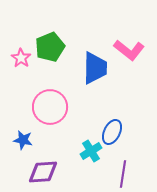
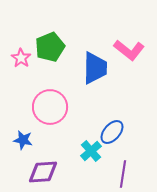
blue ellipse: rotated 15 degrees clockwise
cyan cross: rotated 10 degrees counterclockwise
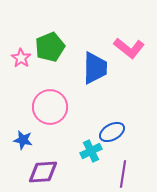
pink L-shape: moved 2 px up
blue ellipse: rotated 20 degrees clockwise
cyan cross: rotated 15 degrees clockwise
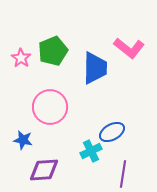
green pentagon: moved 3 px right, 4 px down
purple diamond: moved 1 px right, 2 px up
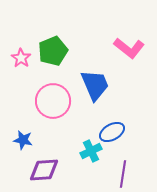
blue trapezoid: moved 17 px down; rotated 24 degrees counterclockwise
pink circle: moved 3 px right, 6 px up
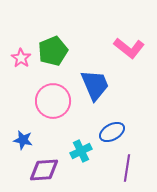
cyan cross: moved 10 px left
purple line: moved 4 px right, 6 px up
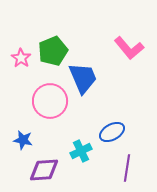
pink L-shape: rotated 12 degrees clockwise
blue trapezoid: moved 12 px left, 7 px up
pink circle: moved 3 px left
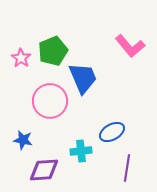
pink L-shape: moved 1 px right, 2 px up
cyan cross: rotated 20 degrees clockwise
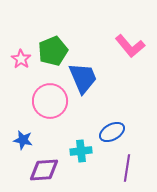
pink star: moved 1 px down
